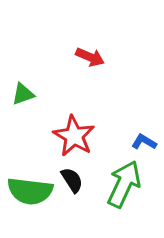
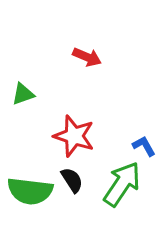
red arrow: moved 3 px left
red star: rotated 12 degrees counterclockwise
blue L-shape: moved 4 px down; rotated 30 degrees clockwise
green arrow: moved 2 px left; rotated 9 degrees clockwise
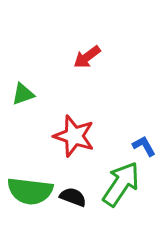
red arrow: rotated 120 degrees clockwise
black semicircle: moved 1 px right, 17 px down; rotated 36 degrees counterclockwise
green arrow: moved 1 px left
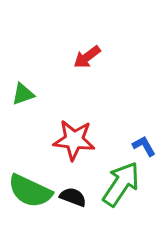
red star: moved 4 px down; rotated 12 degrees counterclockwise
green semicircle: rotated 18 degrees clockwise
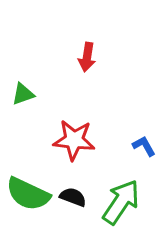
red arrow: rotated 44 degrees counterclockwise
green arrow: moved 18 px down
green semicircle: moved 2 px left, 3 px down
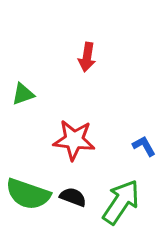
green semicircle: rotated 6 degrees counterclockwise
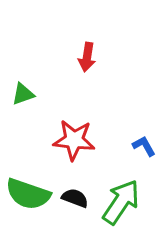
black semicircle: moved 2 px right, 1 px down
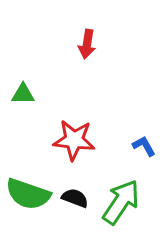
red arrow: moved 13 px up
green triangle: rotated 20 degrees clockwise
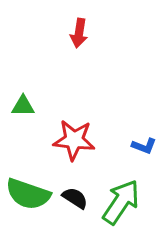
red arrow: moved 8 px left, 11 px up
green triangle: moved 12 px down
blue L-shape: rotated 140 degrees clockwise
black semicircle: rotated 12 degrees clockwise
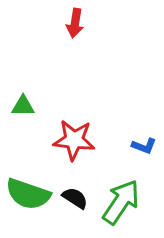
red arrow: moved 4 px left, 10 px up
